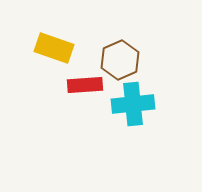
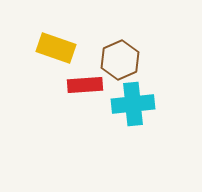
yellow rectangle: moved 2 px right
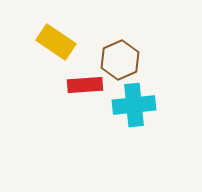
yellow rectangle: moved 6 px up; rotated 15 degrees clockwise
cyan cross: moved 1 px right, 1 px down
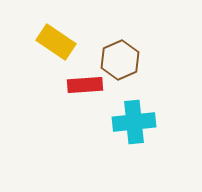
cyan cross: moved 17 px down
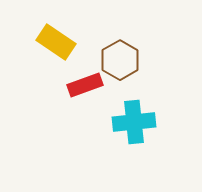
brown hexagon: rotated 6 degrees counterclockwise
red rectangle: rotated 16 degrees counterclockwise
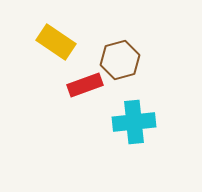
brown hexagon: rotated 15 degrees clockwise
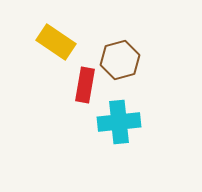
red rectangle: rotated 60 degrees counterclockwise
cyan cross: moved 15 px left
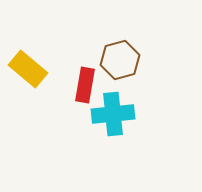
yellow rectangle: moved 28 px left, 27 px down; rotated 6 degrees clockwise
cyan cross: moved 6 px left, 8 px up
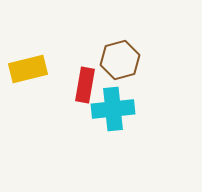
yellow rectangle: rotated 54 degrees counterclockwise
cyan cross: moved 5 px up
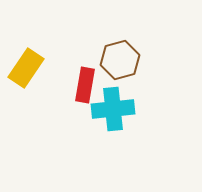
yellow rectangle: moved 2 px left, 1 px up; rotated 42 degrees counterclockwise
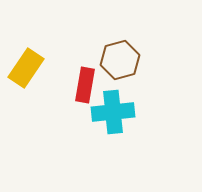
cyan cross: moved 3 px down
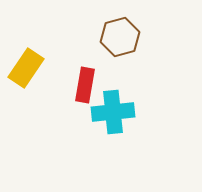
brown hexagon: moved 23 px up
